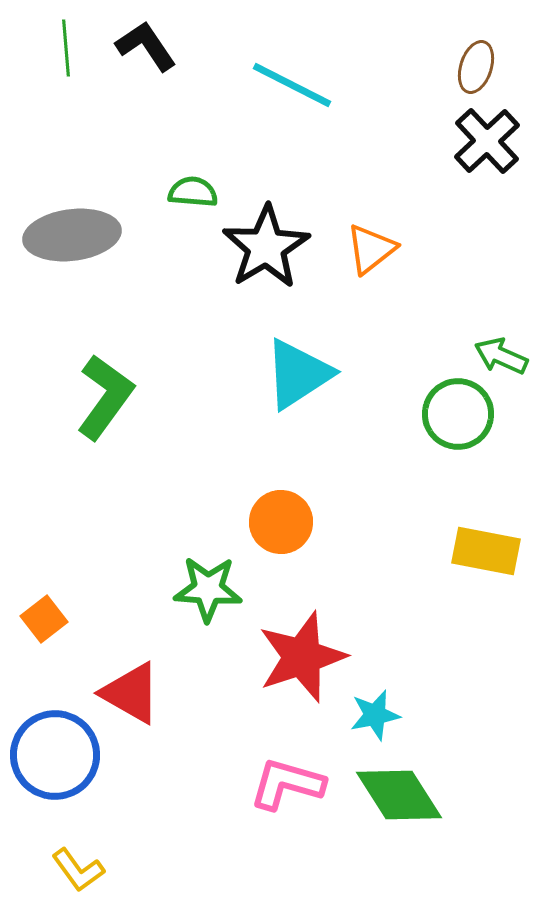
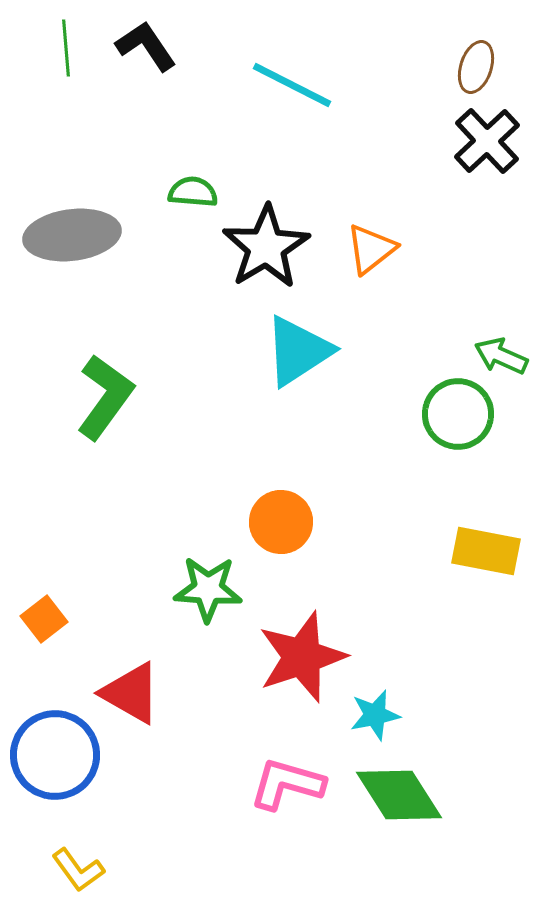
cyan triangle: moved 23 px up
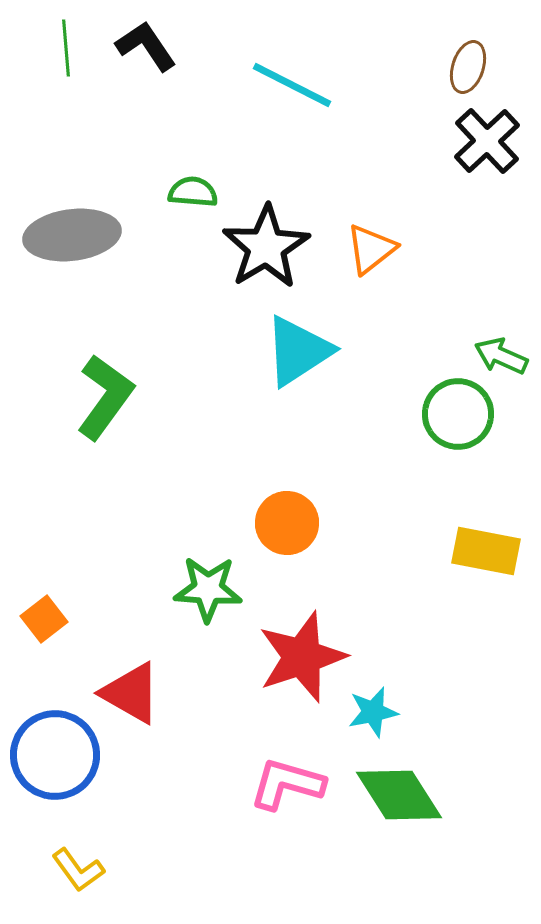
brown ellipse: moved 8 px left
orange circle: moved 6 px right, 1 px down
cyan star: moved 2 px left, 3 px up
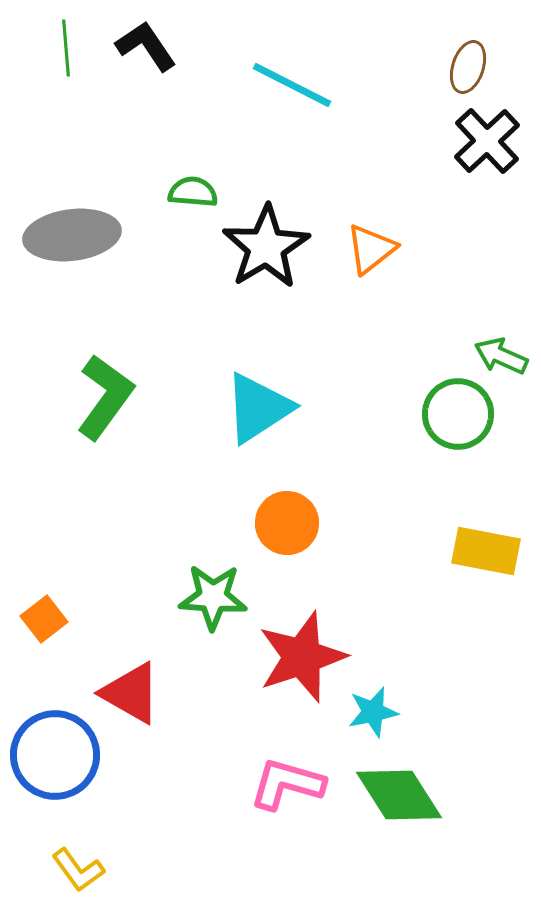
cyan triangle: moved 40 px left, 57 px down
green star: moved 5 px right, 8 px down
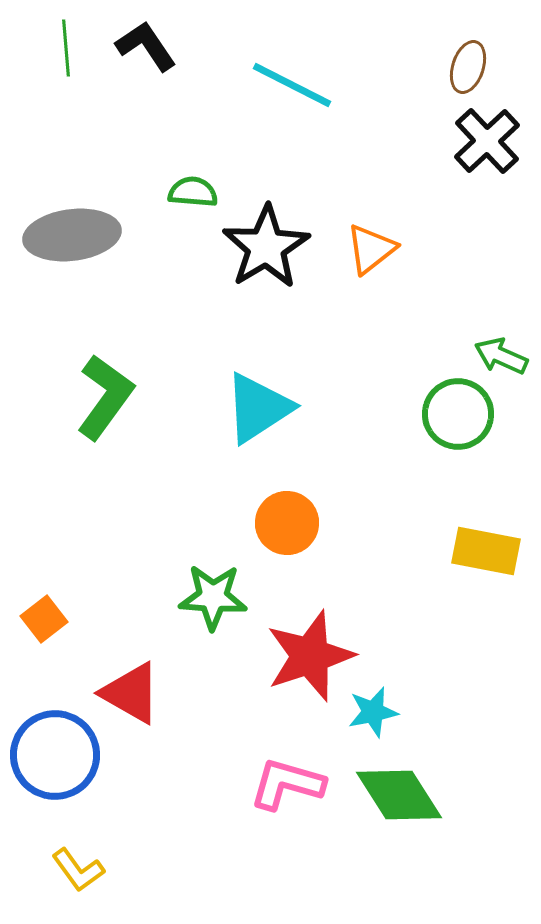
red star: moved 8 px right, 1 px up
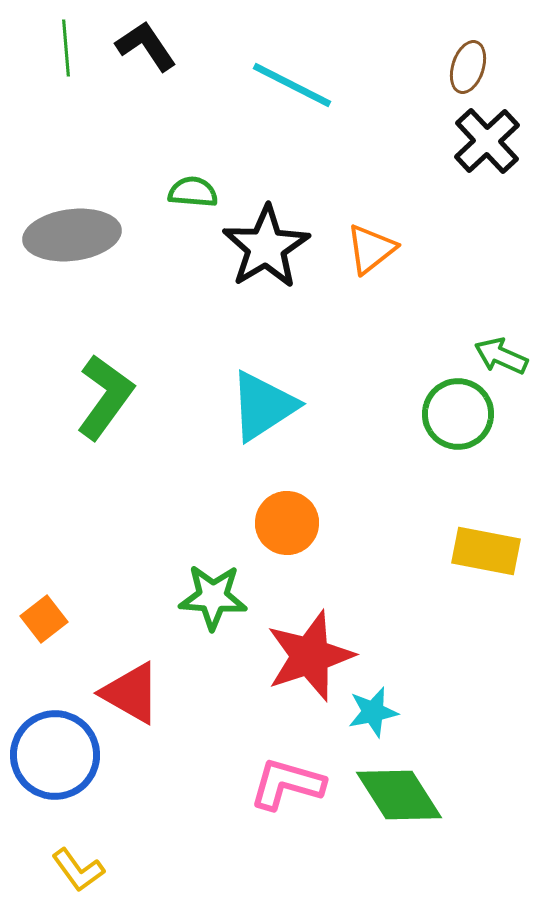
cyan triangle: moved 5 px right, 2 px up
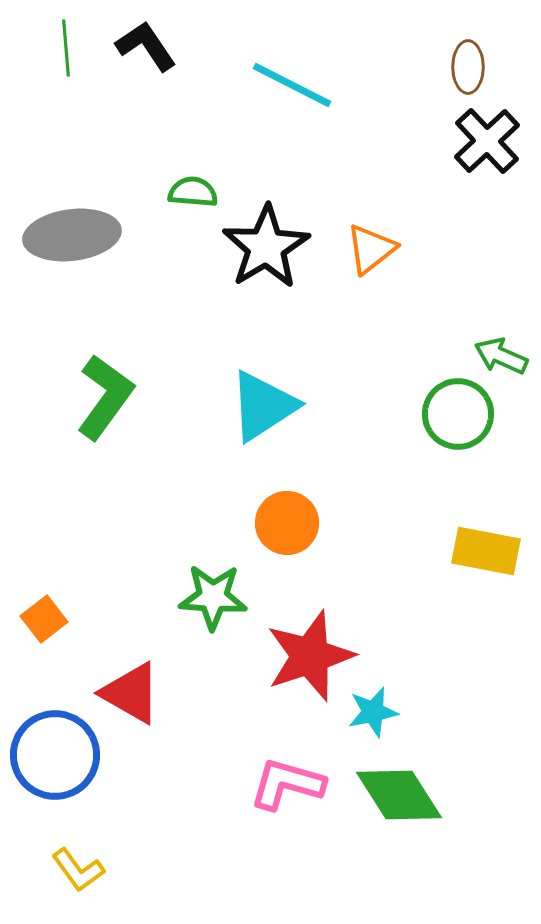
brown ellipse: rotated 18 degrees counterclockwise
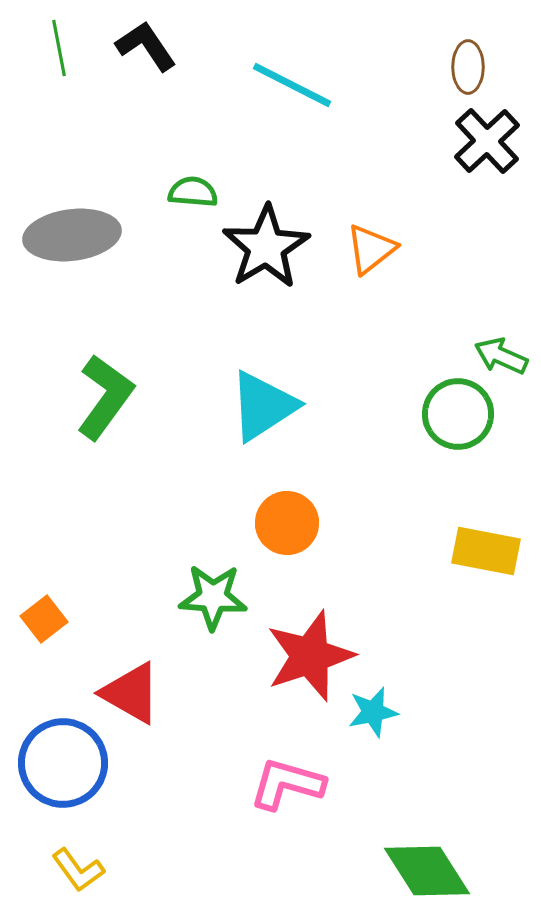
green line: moved 7 px left; rotated 6 degrees counterclockwise
blue circle: moved 8 px right, 8 px down
green diamond: moved 28 px right, 76 px down
